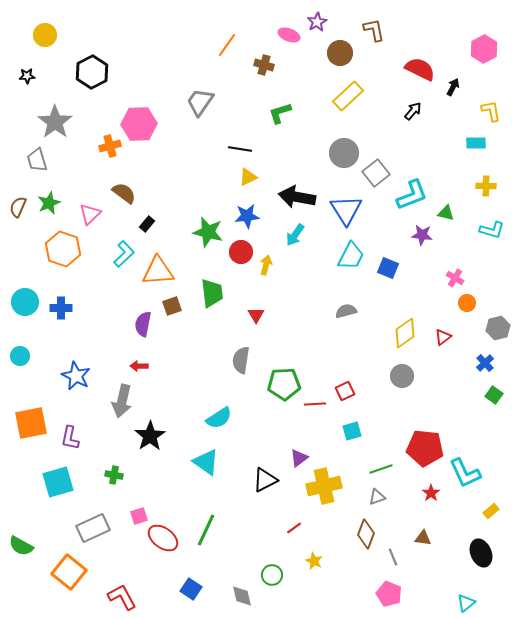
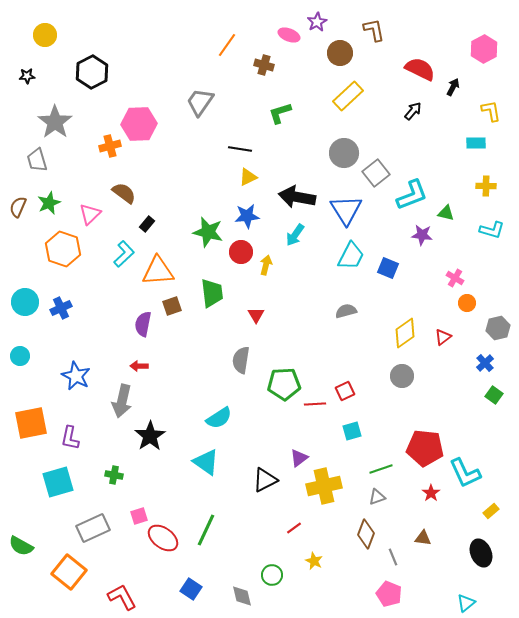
blue cross at (61, 308): rotated 25 degrees counterclockwise
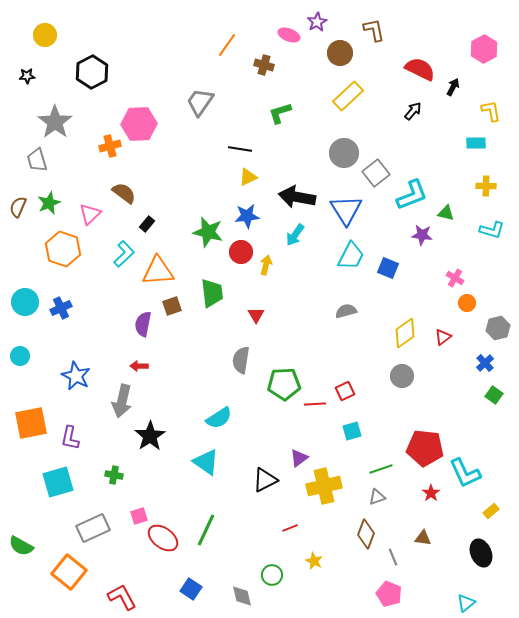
red line at (294, 528): moved 4 px left; rotated 14 degrees clockwise
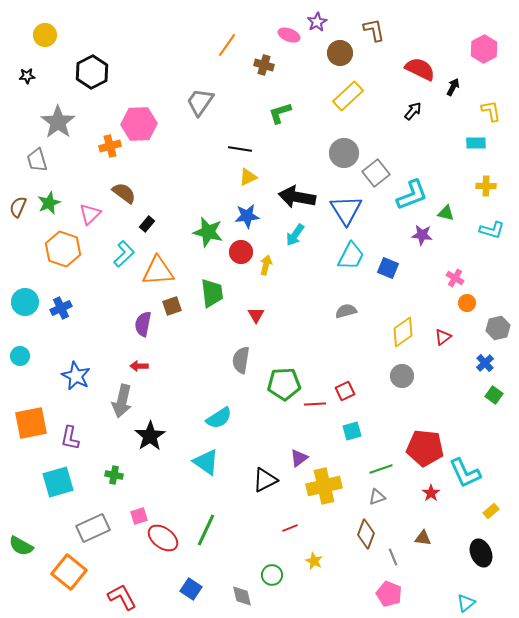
gray star at (55, 122): moved 3 px right
yellow diamond at (405, 333): moved 2 px left, 1 px up
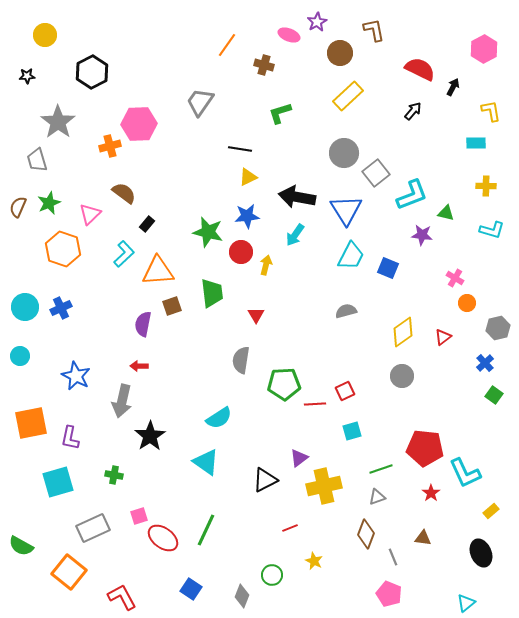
cyan circle at (25, 302): moved 5 px down
gray diamond at (242, 596): rotated 35 degrees clockwise
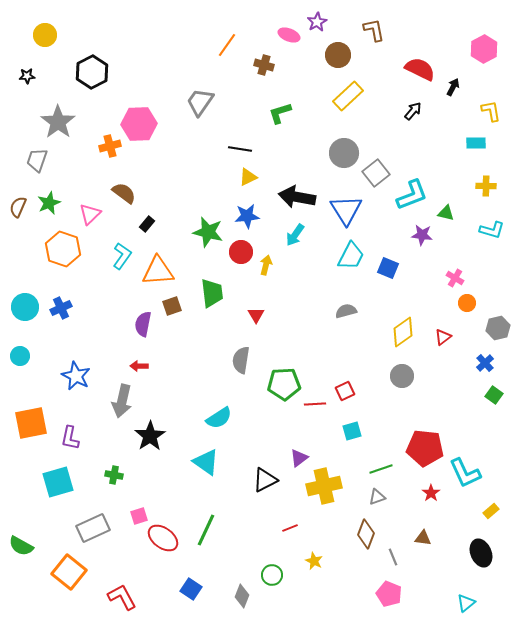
brown circle at (340, 53): moved 2 px left, 2 px down
gray trapezoid at (37, 160): rotated 35 degrees clockwise
cyan L-shape at (124, 254): moved 2 px left, 2 px down; rotated 12 degrees counterclockwise
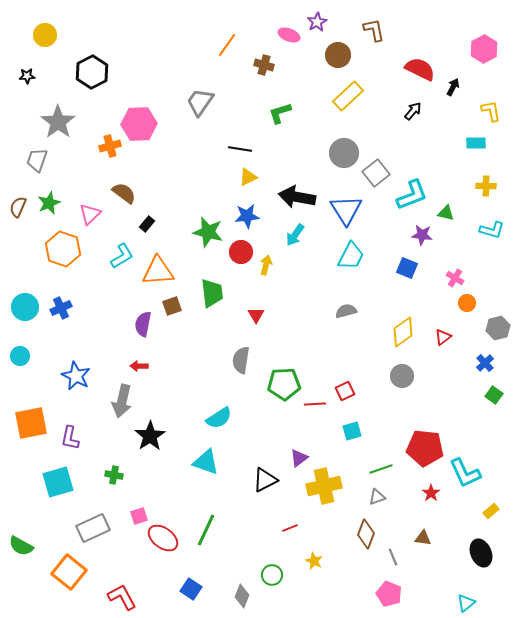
cyan L-shape at (122, 256): rotated 24 degrees clockwise
blue square at (388, 268): moved 19 px right
cyan triangle at (206, 462): rotated 16 degrees counterclockwise
